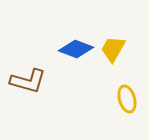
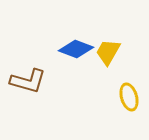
yellow trapezoid: moved 5 px left, 3 px down
yellow ellipse: moved 2 px right, 2 px up
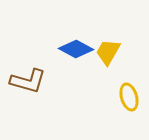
blue diamond: rotated 8 degrees clockwise
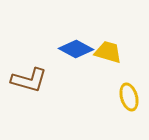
yellow trapezoid: rotated 76 degrees clockwise
brown L-shape: moved 1 px right, 1 px up
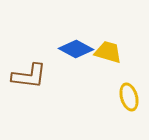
brown L-shape: moved 4 px up; rotated 9 degrees counterclockwise
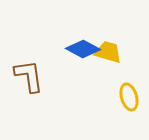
blue diamond: moved 7 px right
brown L-shape: rotated 105 degrees counterclockwise
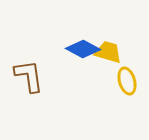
yellow ellipse: moved 2 px left, 16 px up
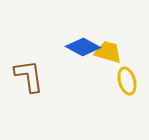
blue diamond: moved 2 px up
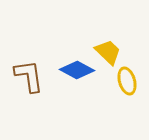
blue diamond: moved 6 px left, 23 px down
yellow trapezoid: rotated 28 degrees clockwise
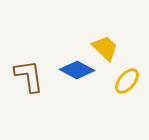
yellow trapezoid: moved 3 px left, 4 px up
yellow ellipse: rotated 56 degrees clockwise
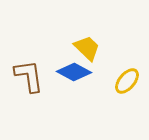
yellow trapezoid: moved 18 px left
blue diamond: moved 3 px left, 2 px down
